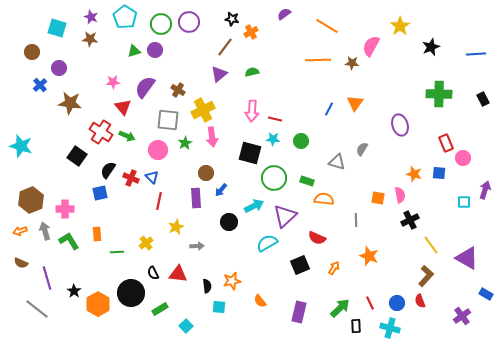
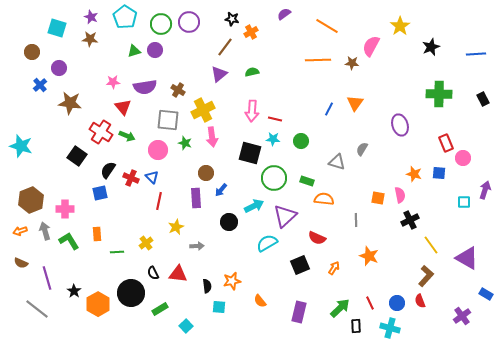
purple semicircle at (145, 87): rotated 135 degrees counterclockwise
green star at (185, 143): rotated 24 degrees counterclockwise
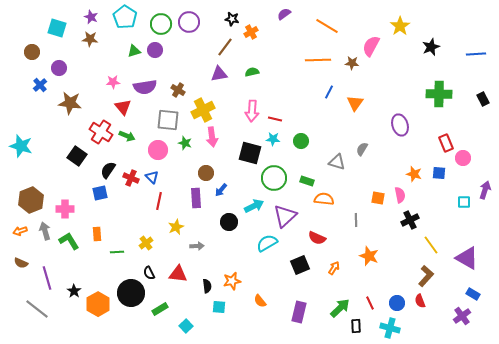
purple triangle at (219, 74): rotated 30 degrees clockwise
blue line at (329, 109): moved 17 px up
black semicircle at (153, 273): moved 4 px left
blue rectangle at (486, 294): moved 13 px left
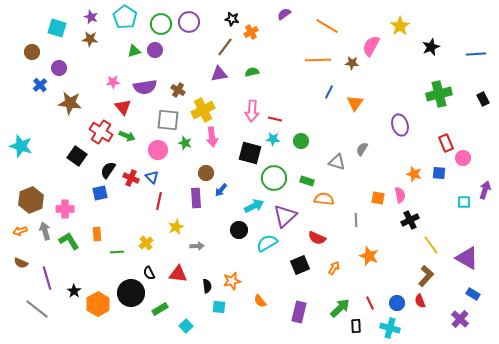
green cross at (439, 94): rotated 15 degrees counterclockwise
black circle at (229, 222): moved 10 px right, 8 px down
purple cross at (462, 316): moved 2 px left, 3 px down; rotated 12 degrees counterclockwise
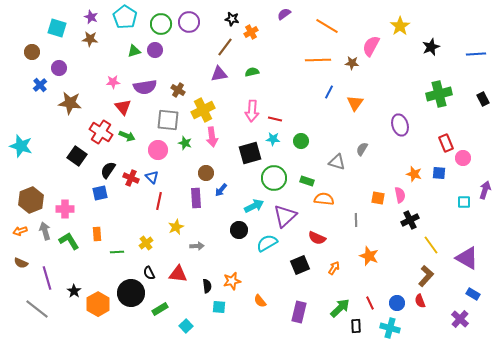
black square at (250, 153): rotated 30 degrees counterclockwise
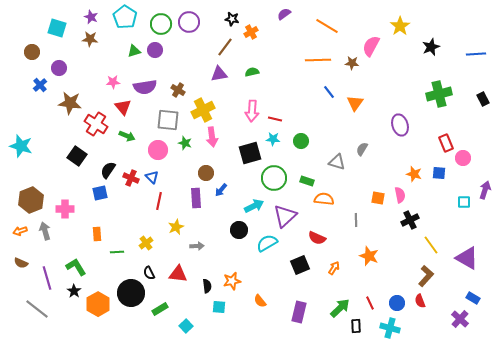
blue line at (329, 92): rotated 64 degrees counterclockwise
red cross at (101, 132): moved 5 px left, 8 px up
green L-shape at (69, 241): moved 7 px right, 26 px down
blue rectangle at (473, 294): moved 4 px down
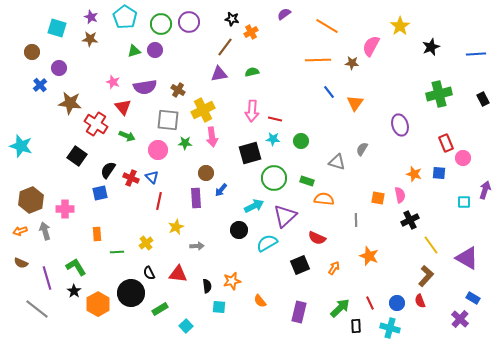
pink star at (113, 82): rotated 24 degrees clockwise
green star at (185, 143): rotated 16 degrees counterclockwise
